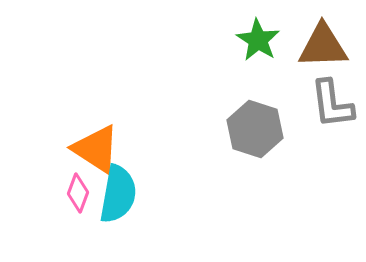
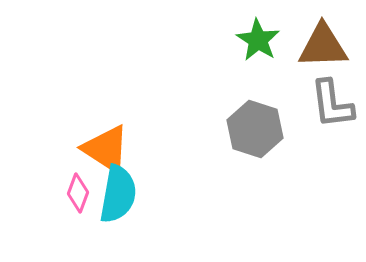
orange triangle: moved 10 px right
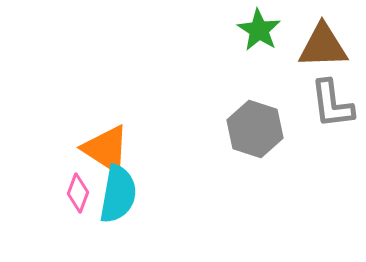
green star: moved 1 px right, 10 px up
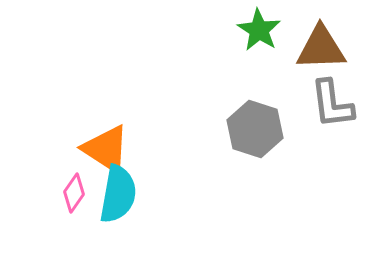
brown triangle: moved 2 px left, 2 px down
pink diamond: moved 4 px left; rotated 15 degrees clockwise
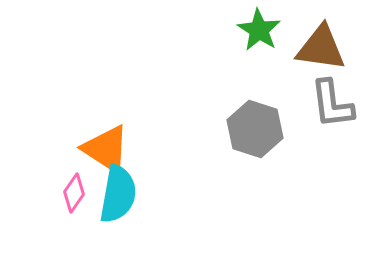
brown triangle: rotated 10 degrees clockwise
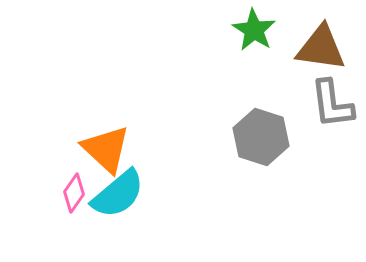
green star: moved 5 px left
gray hexagon: moved 6 px right, 8 px down
orange triangle: rotated 10 degrees clockwise
cyan semicircle: rotated 40 degrees clockwise
